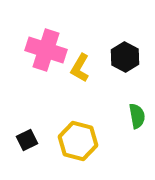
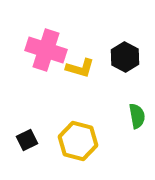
yellow L-shape: rotated 104 degrees counterclockwise
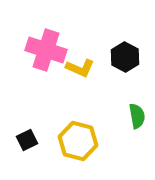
yellow L-shape: rotated 8 degrees clockwise
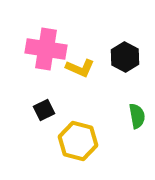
pink cross: moved 1 px up; rotated 9 degrees counterclockwise
black square: moved 17 px right, 30 px up
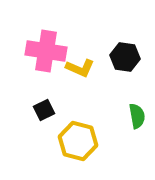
pink cross: moved 2 px down
black hexagon: rotated 20 degrees counterclockwise
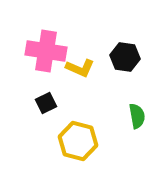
black square: moved 2 px right, 7 px up
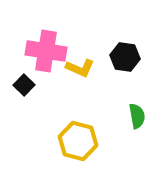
black square: moved 22 px left, 18 px up; rotated 20 degrees counterclockwise
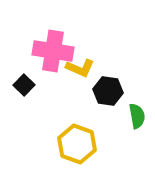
pink cross: moved 7 px right
black hexagon: moved 17 px left, 34 px down
yellow hexagon: moved 1 px left, 3 px down; rotated 6 degrees clockwise
